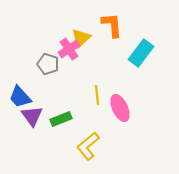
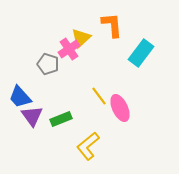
yellow line: moved 2 px right, 1 px down; rotated 30 degrees counterclockwise
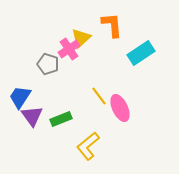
cyan rectangle: rotated 20 degrees clockwise
blue trapezoid: rotated 75 degrees clockwise
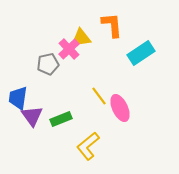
yellow triangle: rotated 35 degrees clockwise
pink cross: rotated 10 degrees counterclockwise
gray pentagon: rotated 30 degrees counterclockwise
blue trapezoid: moved 2 px left, 1 px down; rotated 25 degrees counterclockwise
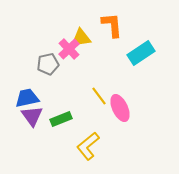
blue trapezoid: moved 9 px right; rotated 70 degrees clockwise
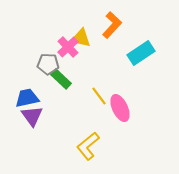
orange L-shape: rotated 48 degrees clockwise
yellow triangle: rotated 20 degrees clockwise
pink cross: moved 1 px left, 2 px up
gray pentagon: rotated 15 degrees clockwise
green rectangle: moved 40 px up; rotated 65 degrees clockwise
